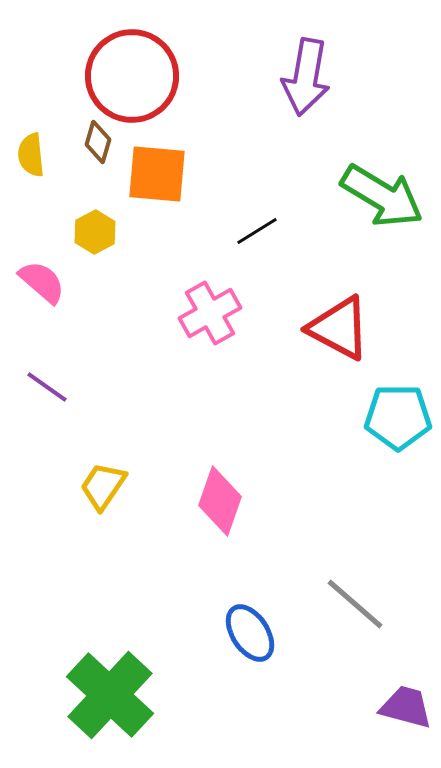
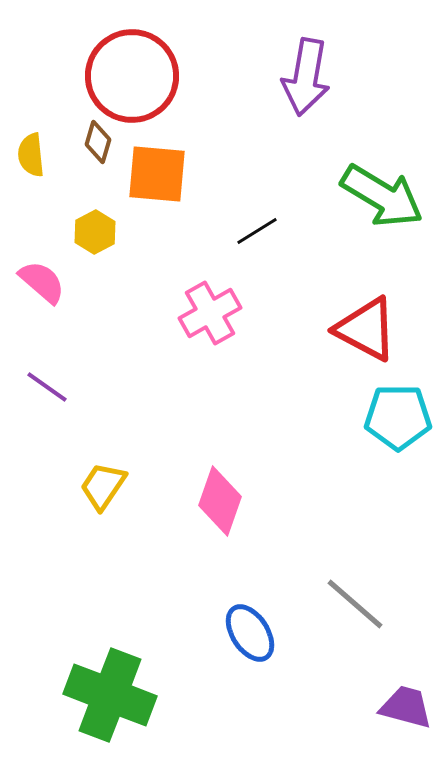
red triangle: moved 27 px right, 1 px down
green cross: rotated 22 degrees counterclockwise
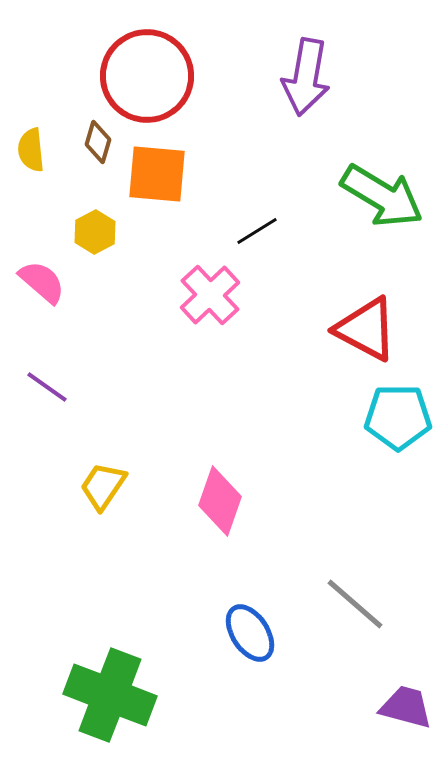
red circle: moved 15 px right
yellow semicircle: moved 5 px up
pink cross: moved 18 px up; rotated 14 degrees counterclockwise
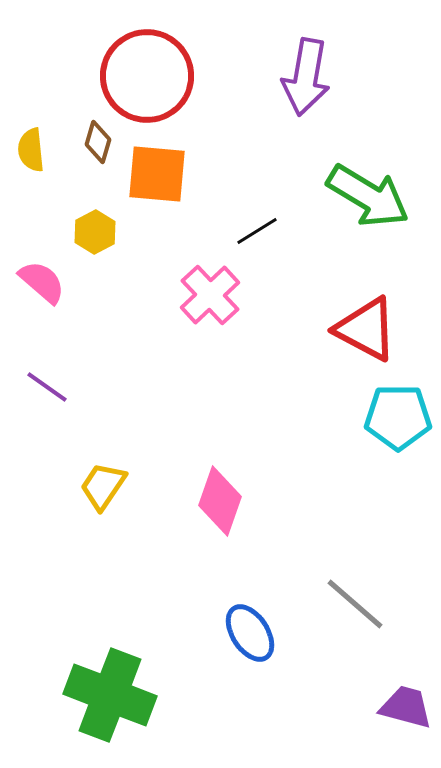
green arrow: moved 14 px left
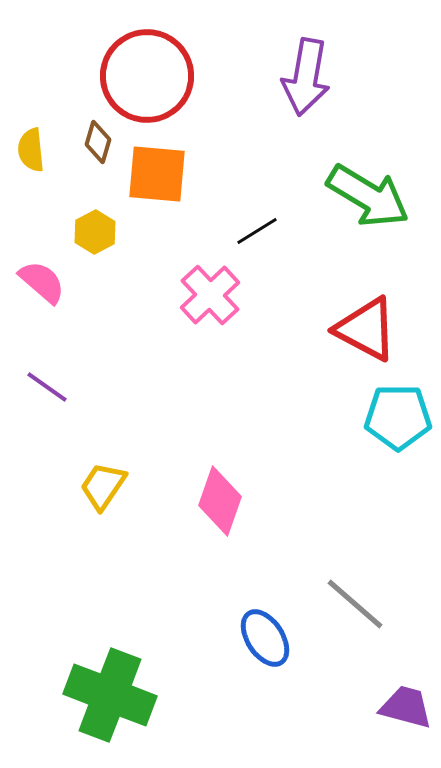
blue ellipse: moved 15 px right, 5 px down
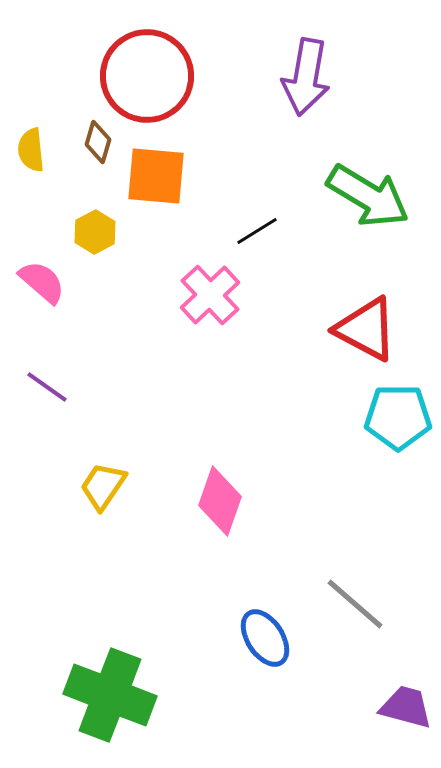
orange square: moved 1 px left, 2 px down
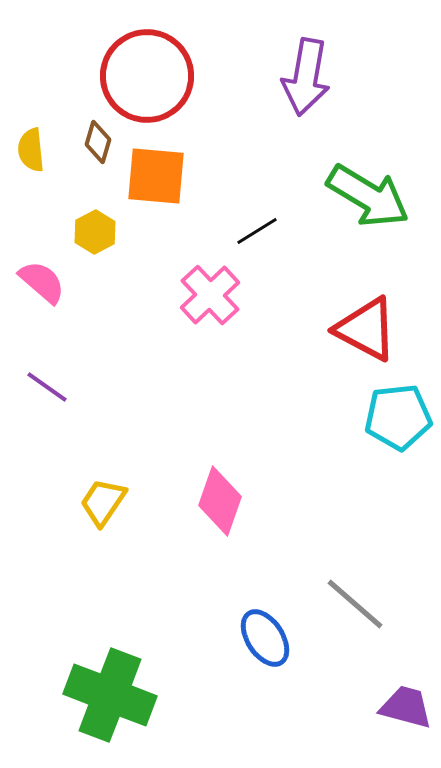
cyan pentagon: rotated 6 degrees counterclockwise
yellow trapezoid: moved 16 px down
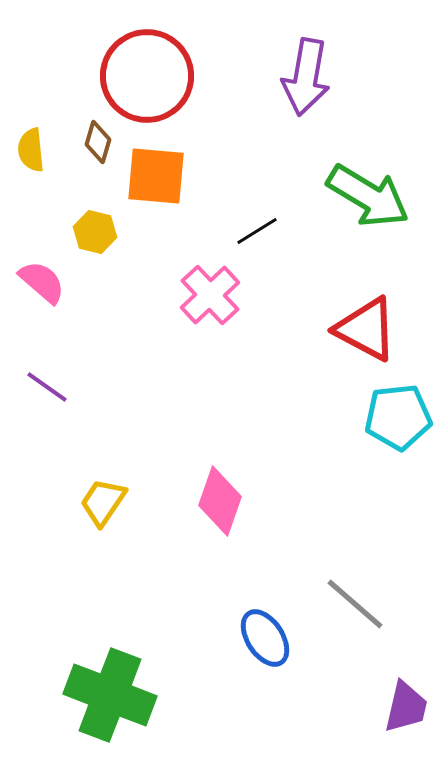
yellow hexagon: rotated 18 degrees counterclockwise
purple trapezoid: rotated 88 degrees clockwise
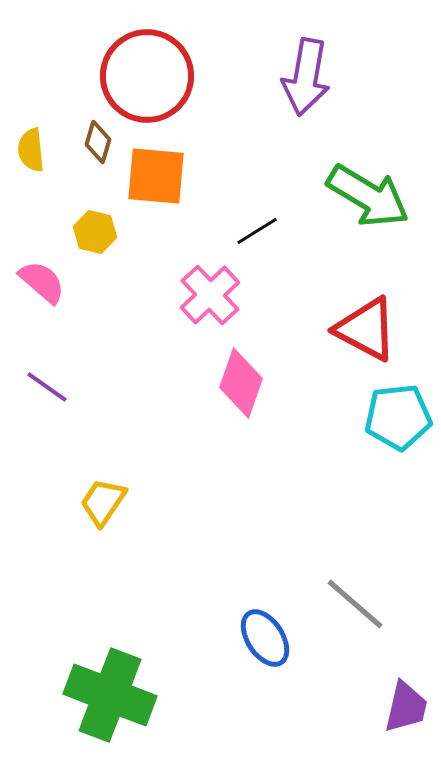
pink diamond: moved 21 px right, 118 px up
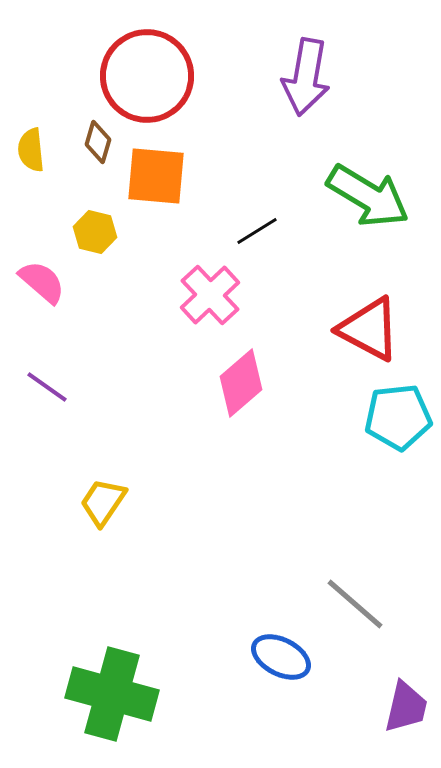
red triangle: moved 3 px right
pink diamond: rotated 30 degrees clockwise
blue ellipse: moved 16 px right, 19 px down; rotated 30 degrees counterclockwise
green cross: moved 2 px right, 1 px up; rotated 6 degrees counterclockwise
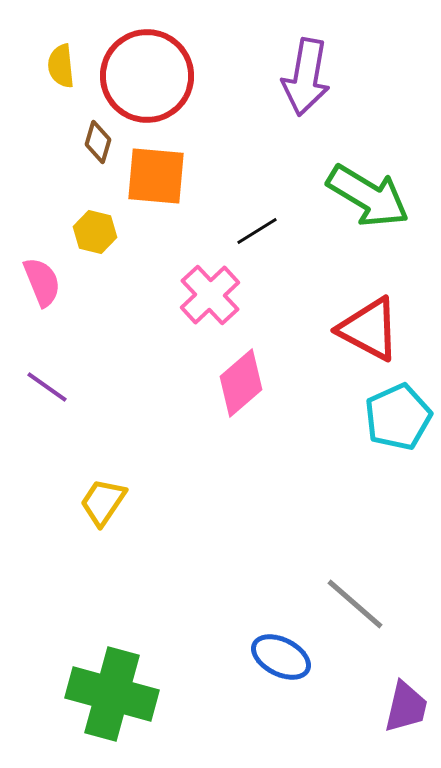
yellow semicircle: moved 30 px right, 84 px up
pink semicircle: rotated 27 degrees clockwise
cyan pentagon: rotated 18 degrees counterclockwise
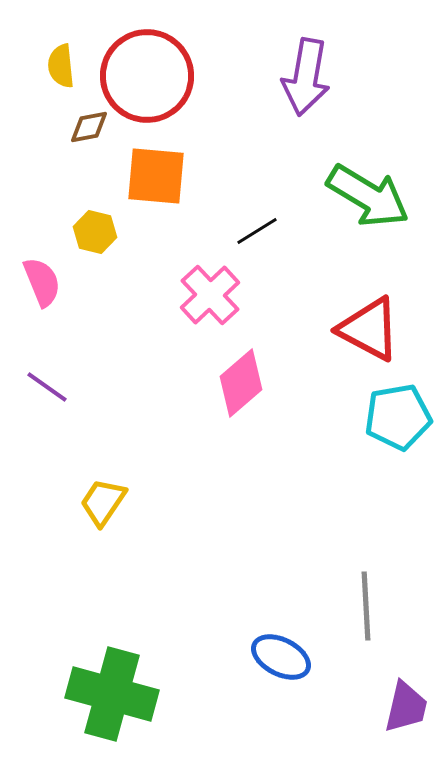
brown diamond: moved 9 px left, 15 px up; rotated 63 degrees clockwise
cyan pentagon: rotated 14 degrees clockwise
gray line: moved 11 px right, 2 px down; rotated 46 degrees clockwise
